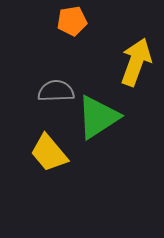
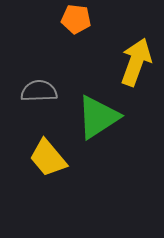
orange pentagon: moved 4 px right, 2 px up; rotated 16 degrees clockwise
gray semicircle: moved 17 px left
yellow trapezoid: moved 1 px left, 5 px down
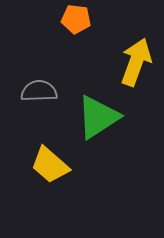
yellow trapezoid: moved 2 px right, 7 px down; rotated 9 degrees counterclockwise
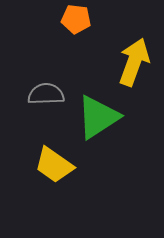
yellow arrow: moved 2 px left
gray semicircle: moved 7 px right, 3 px down
yellow trapezoid: moved 4 px right; rotated 6 degrees counterclockwise
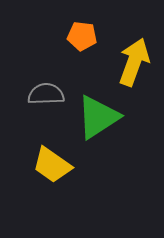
orange pentagon: moved 6 px right, 17 px down
yellow trapezoid: moved 2 px left
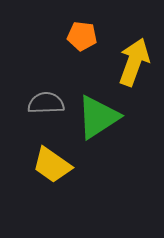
gray semicircle: moved 9 px down
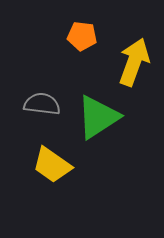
gray semicircle: moved 4 px left, 1 px down; rotated 9 degrees clockwise
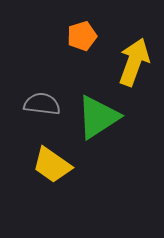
orange pentagon: rotated 24 degrees counterclockwise
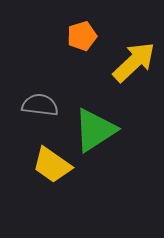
yellow arrow: rotated 27 degrees clockwise
gray semicircle: moved 2 px left, 1 px down
green triangle: moved 3 px left, 13 px down
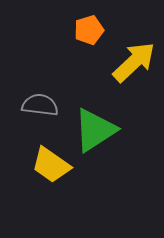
orange pentagon: moved 7 px right, 6 px up
yellow trapezoid: moved 1 px left
